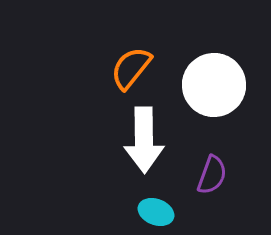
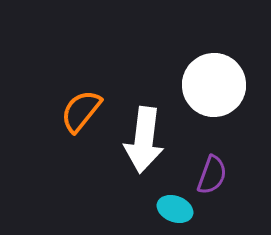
orange semicircle: moved 50 px left, 43 px down
white arrow: rotated 8 degrees clockwise
cyan ellipse: moved 19 px right, 3 px up
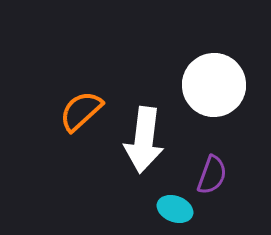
orange semicircle: rotated 9 degrees clockwise
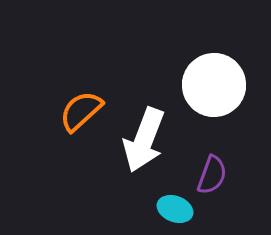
white arrow: rotated 14 degrees clockwise
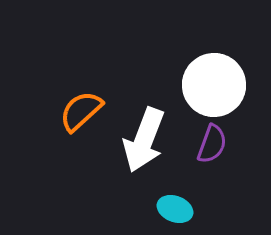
purple semicircle: moved 31 px up
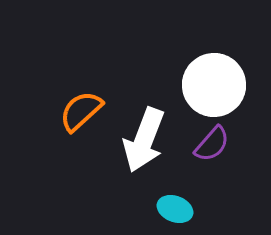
purple semicircle: rotated 21 degrees clockwise
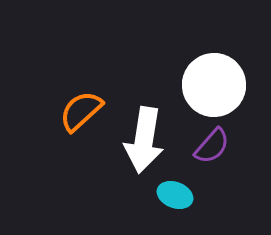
white arrow: rotated 12 degrees counterclockwise
purple semicircle: moved 2 px down
cyan ellipse: moved 14 px up
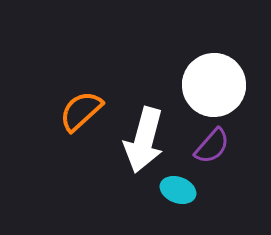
white arrow: rotated 6 degrees clockwise
cyan ellipse: moved 3 px right, 5 px up
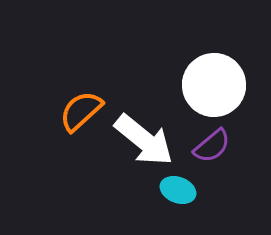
white arrow: rotated 66 degrees counterclockwise
purple semicircle: rotated 9 degrees clockwise
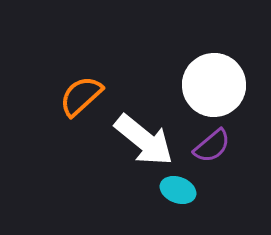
orange semicircle: moved 15 px up
